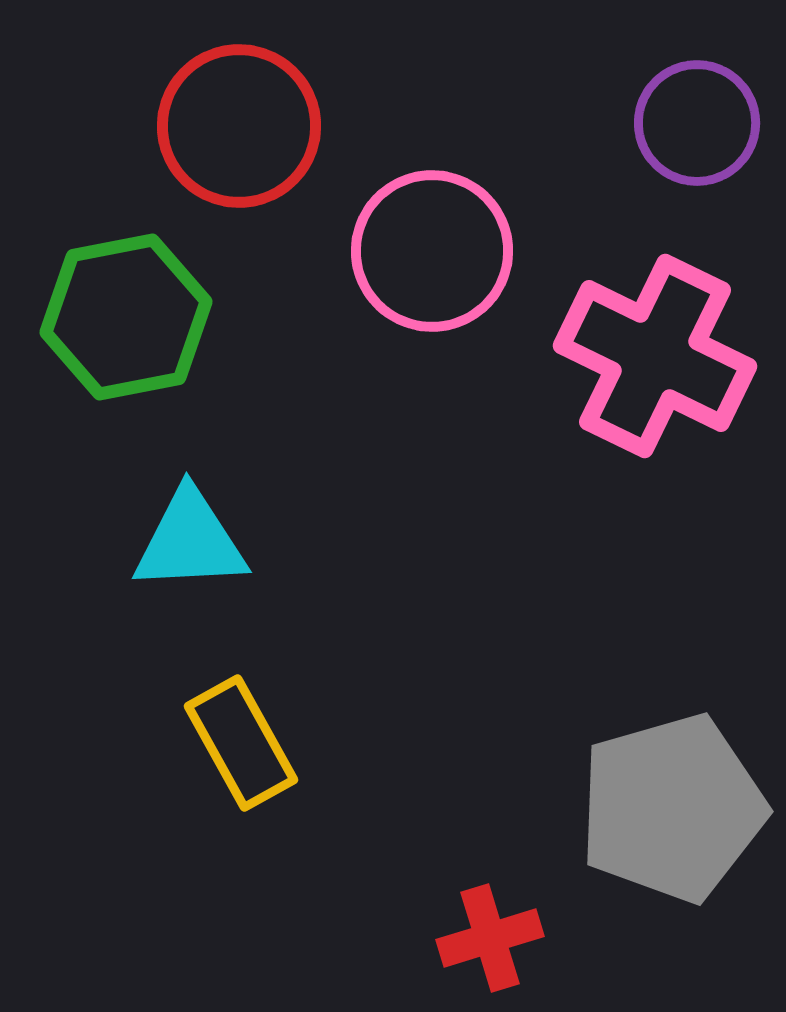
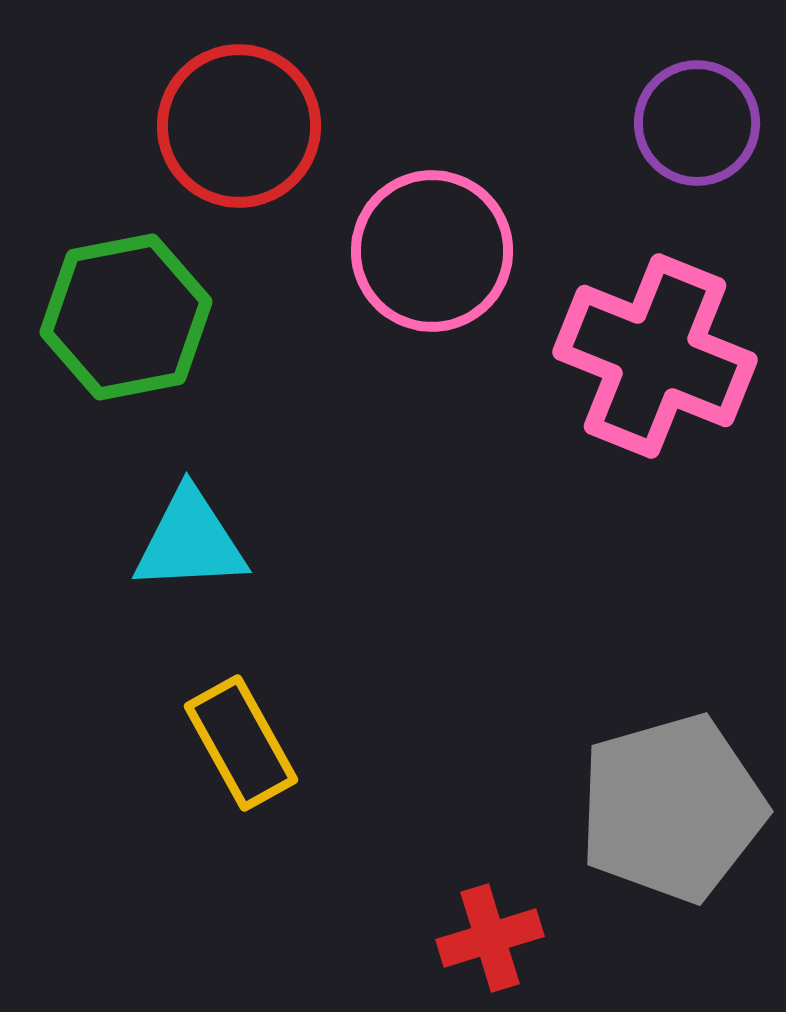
pink cross: rotated 4 degrees counterclockwise
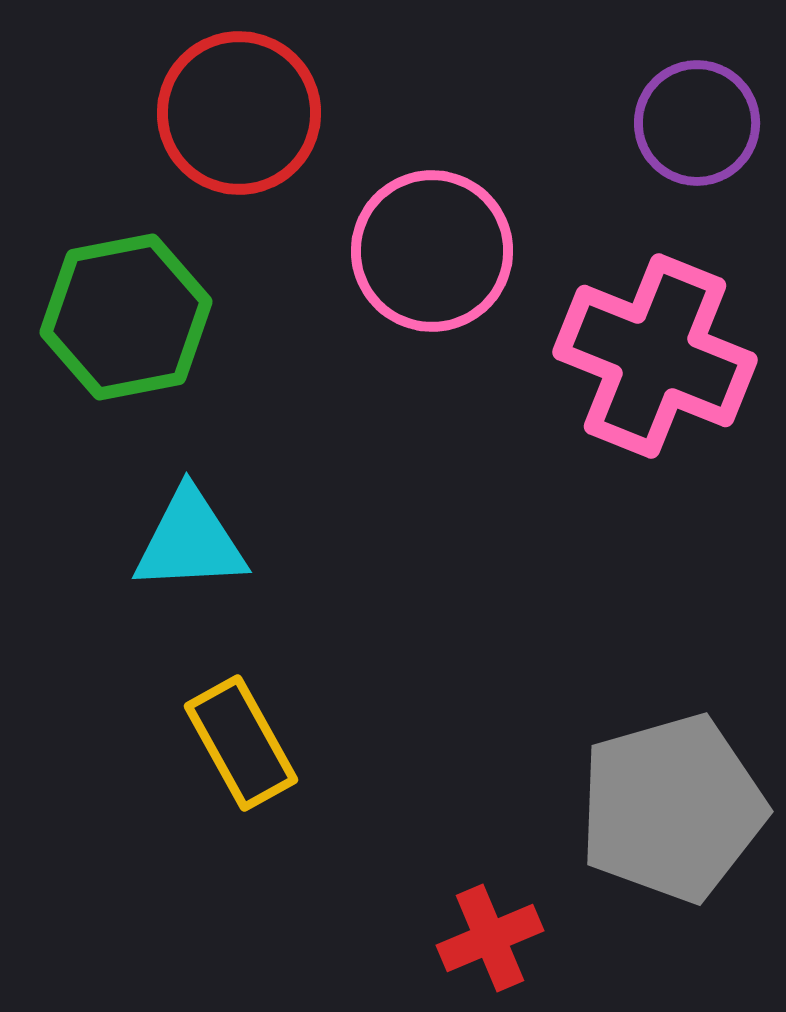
red circle: moved 13 px up
red cross: rotated 6 degrees counterclockwise
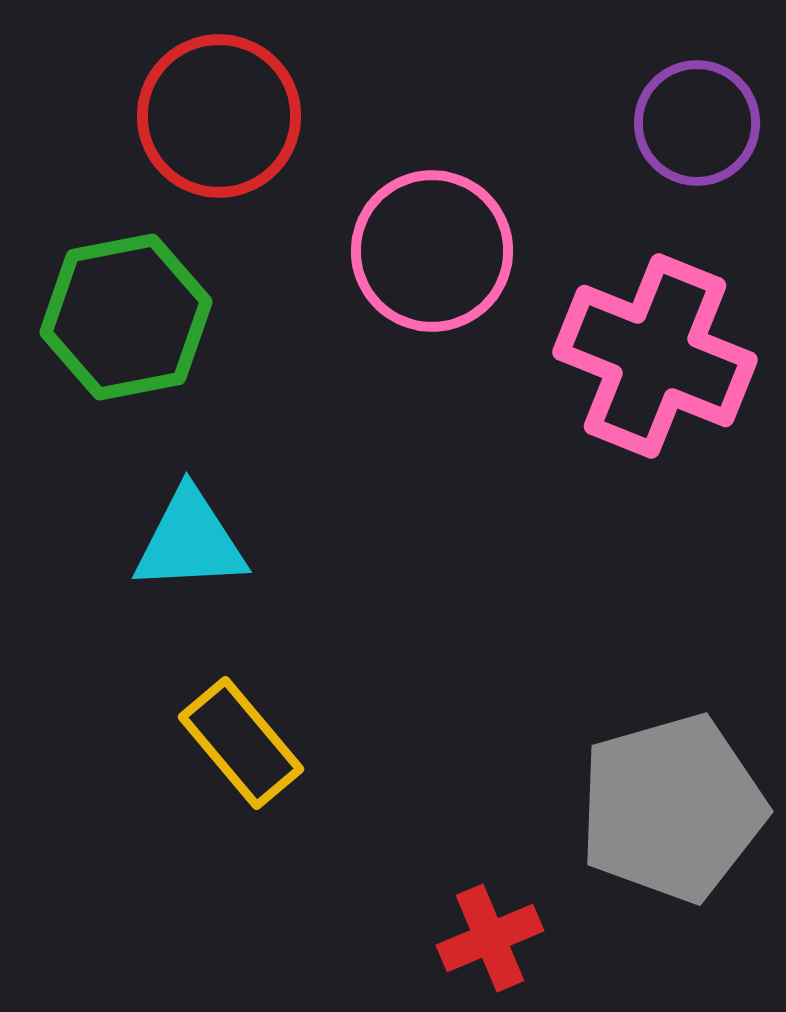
red circle: moved 20 px left, 3 px down
yellow rectangle: rotated 11 degrees counterclockwise
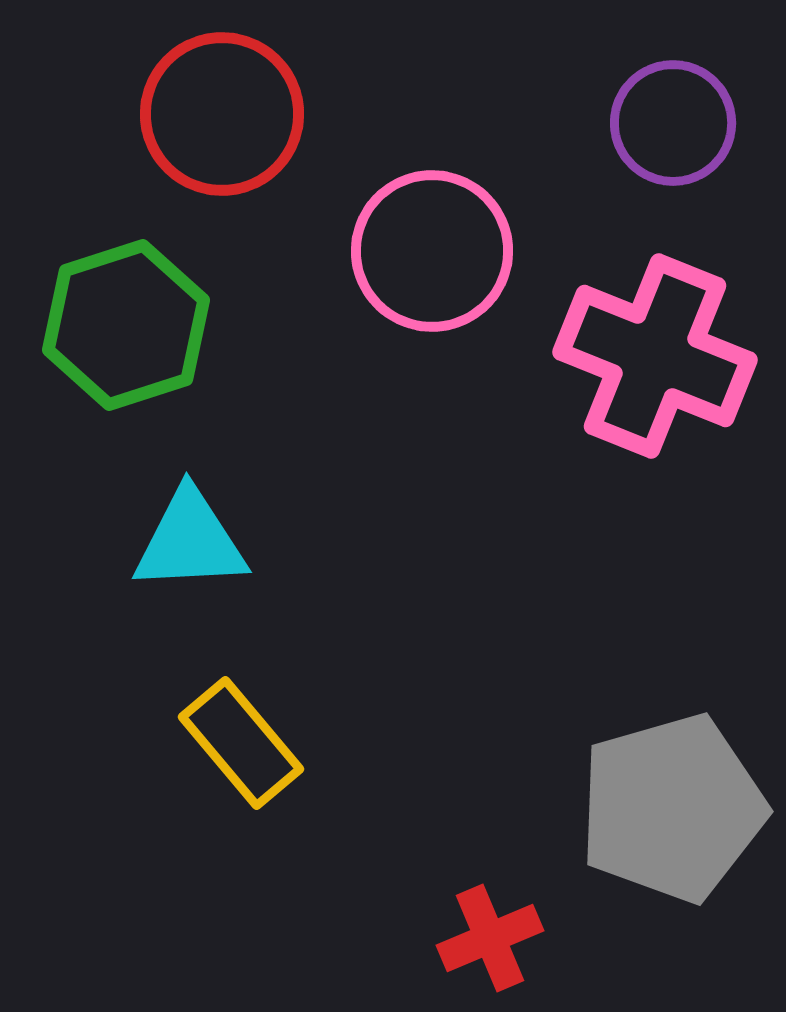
red circle: moved 3 px right, 2 px up
purple circle: moved 24 px left
green hexagon: moved 8 px down; rotated 7 degrees counterclockwise
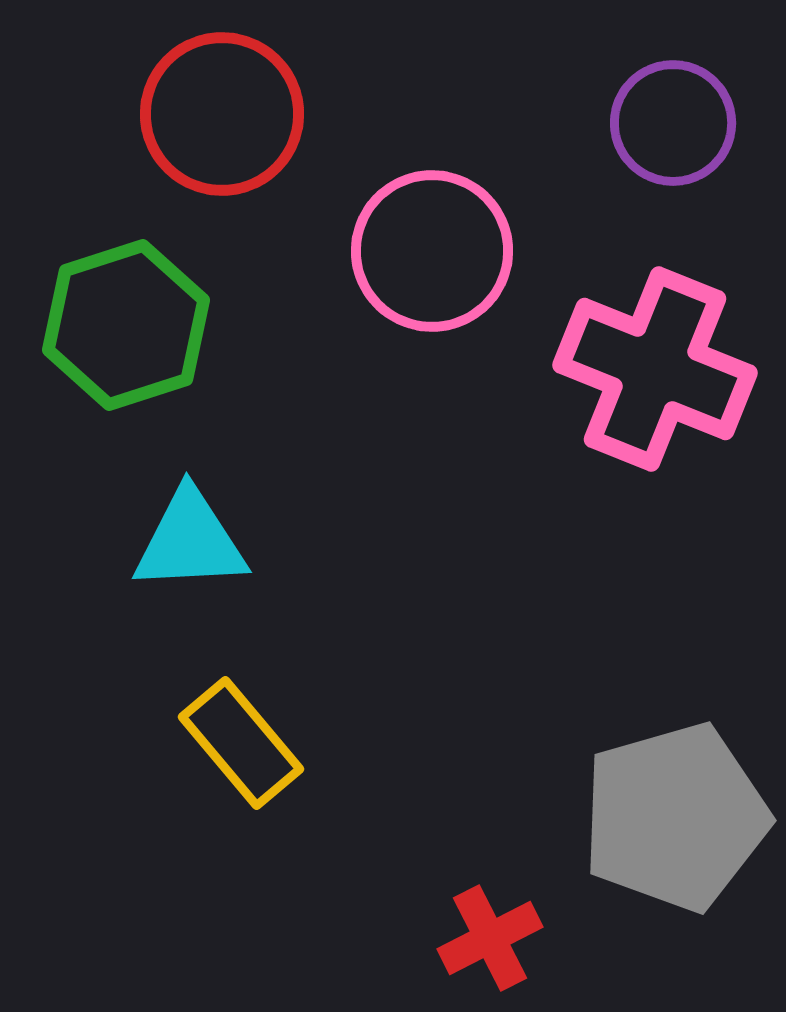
pink cross: moved 13 px down
gray pentagon: moved 3 px right, 9 px down
red cross: rotated 4 degrees counterclockwise
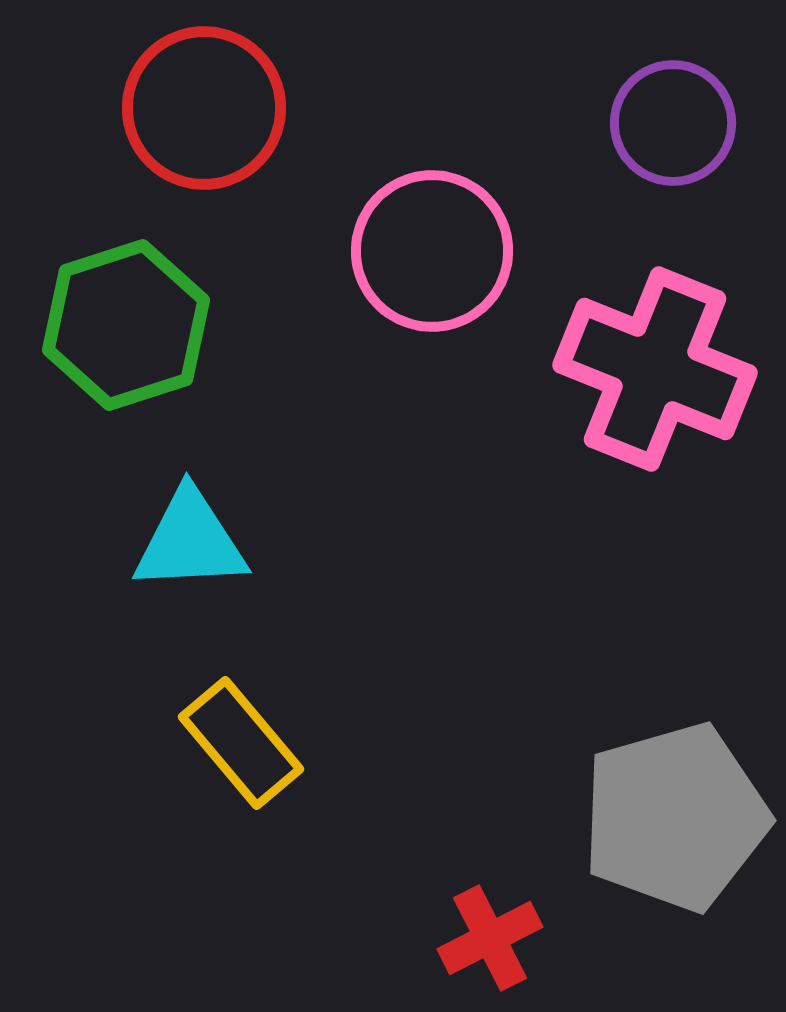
red circle: moved 18 px left, 6 px up
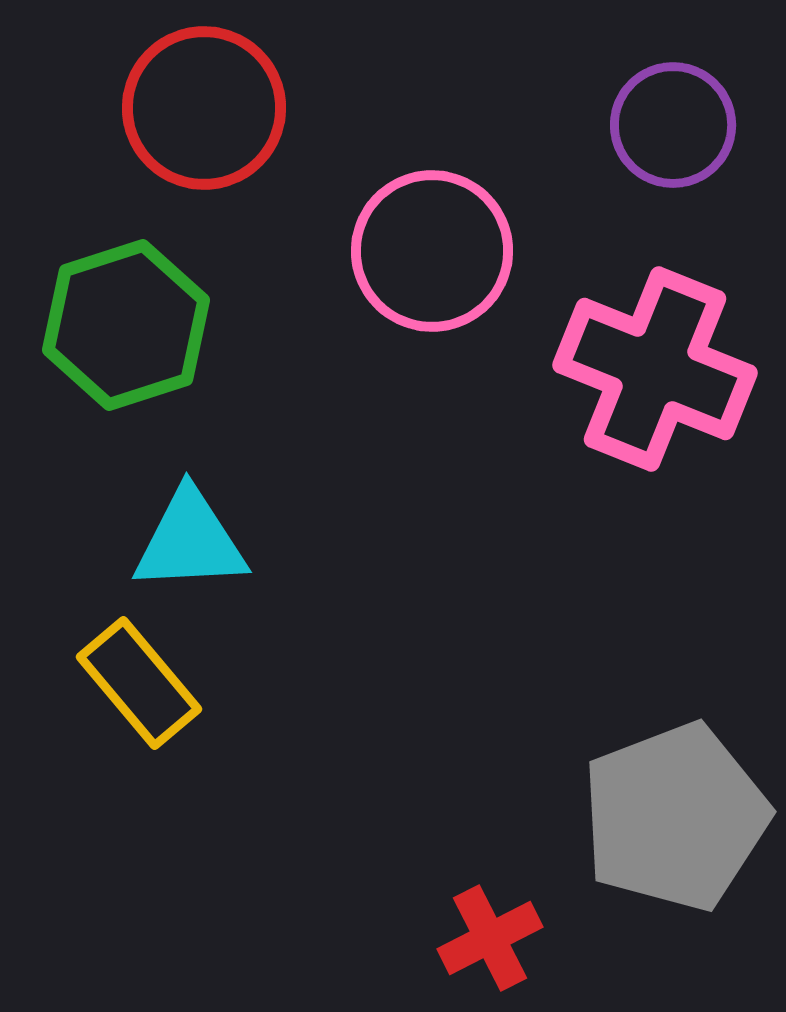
purple circle: moved 2 px down
yellow rectangle: moved 102 px left, 60 px up
gray pentagon: rotated 5 degrees counterclockwise
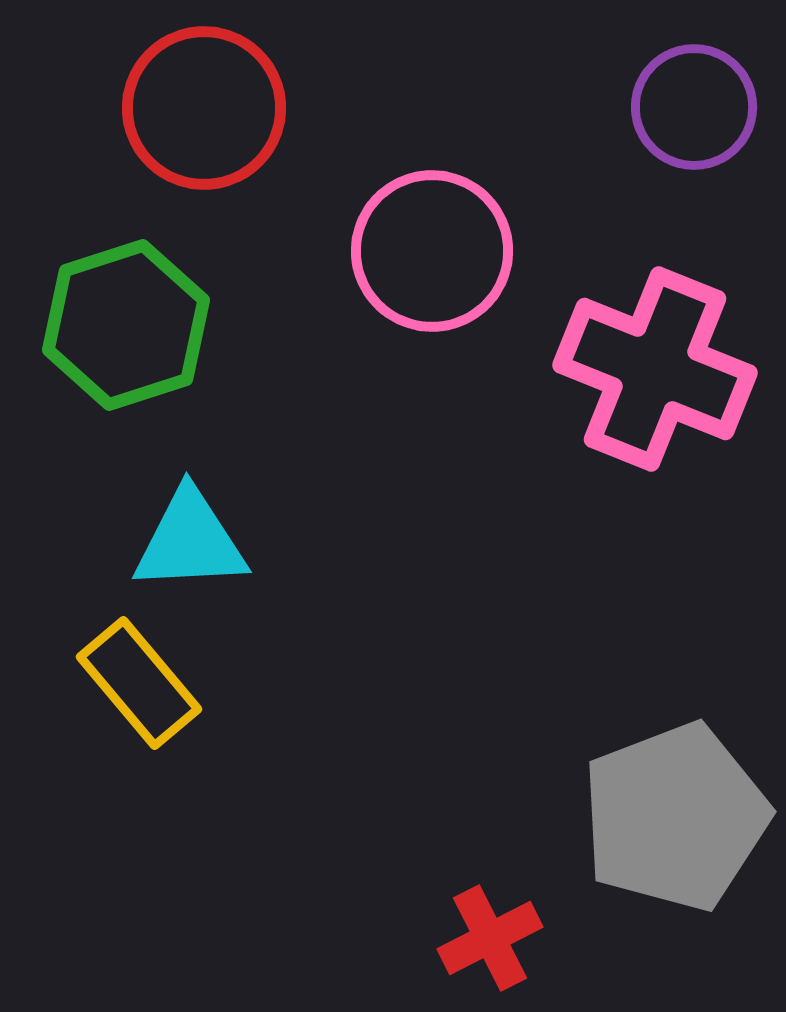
purple circle: moved 21 px right, 18 px up
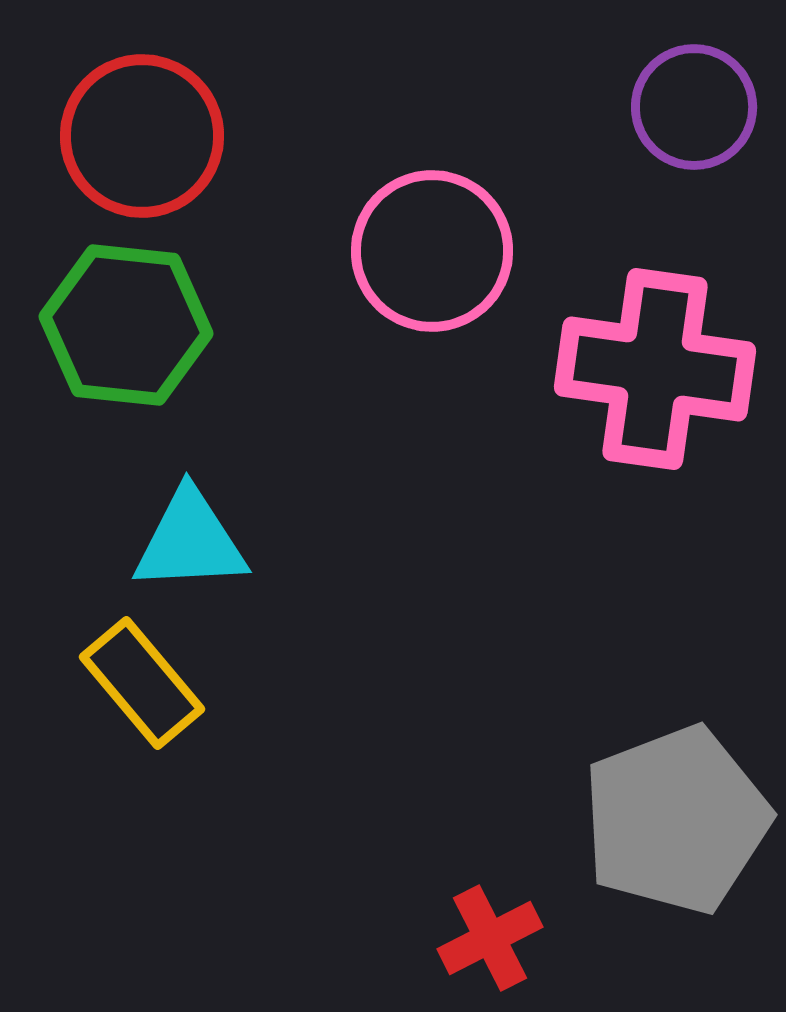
red circle: moved 62 px left, 28 px down
green hexagon: rotated 24 degrees clockwise
pink cross: rotated 14 degrees counterclockwise
yellow rectangle: moved 3 px right
gray pentagon: moved 1 px right, 3 px down
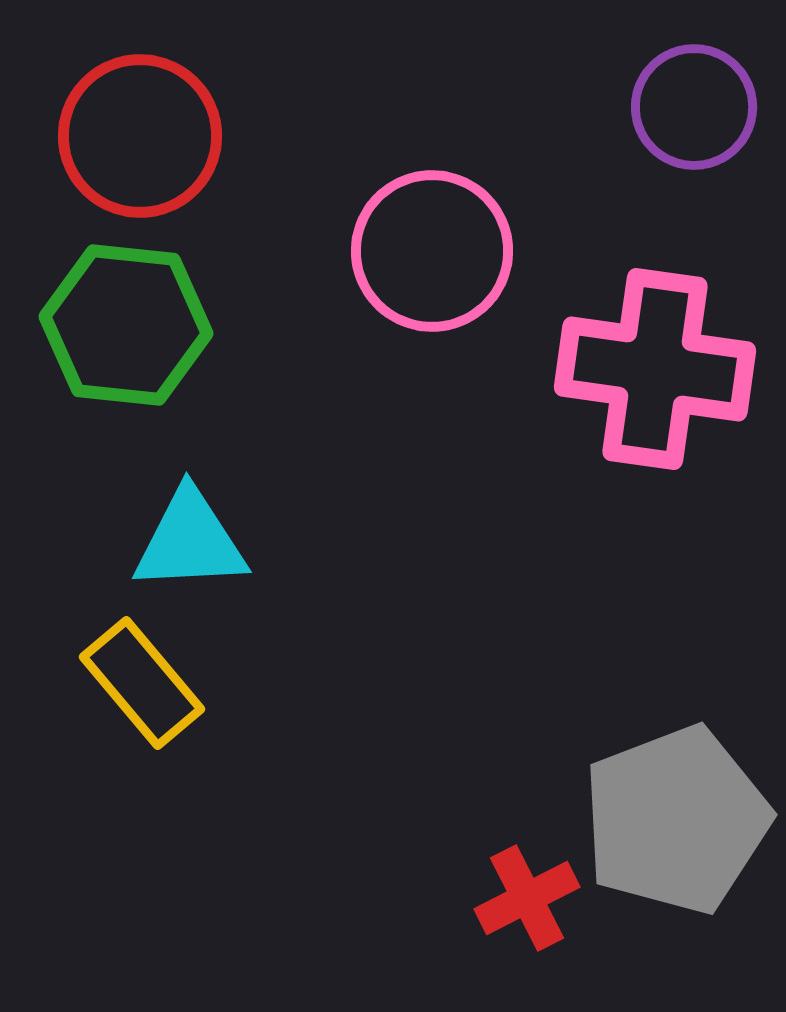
red circle: moved 2 px left
red cross: moved 37 px right, 40 px up
